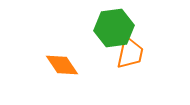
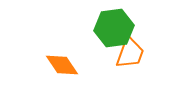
orange trapezoid: rotated 8 degrees clockwise
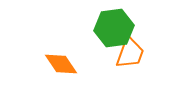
orange diamond: moved 1 px left, 1 px up
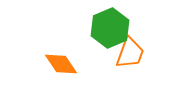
green hexagon: moved 4 px left; rotated 15 degrees counterclockwise
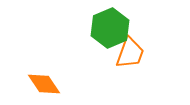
orange diamond: moved 17 px left, 20 px down
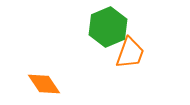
green hexagon: moved 2 px left, 1 px up
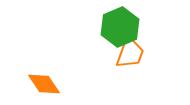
green hexagon: moved 12 px right
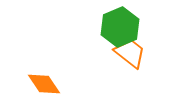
orange trapezoid: rotated 72 degrees counterclockwise
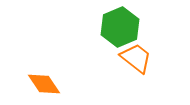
orange trapezoid: moved 6 px right, 5 px down
